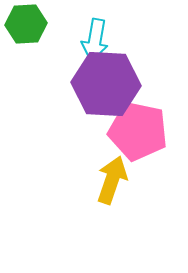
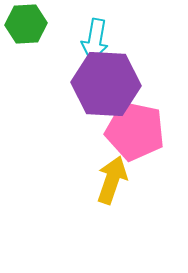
pink pentagon: moved 3 px left
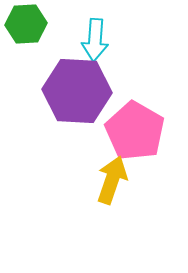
cyan arrow: rotated 6 degrees counterclockwise
purple hexagon: moved 29 px left, 7 px down
pink pentagon: rotated 18 degrees clockwise
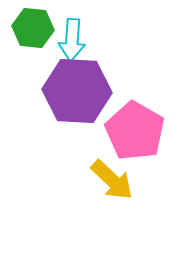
green hexagon: moved 7 px right, 4 px down; rotated 9 degrees clockwise
cyan arrow: moved 23 px left
yellow arrow: rotated 114 degrees clockwise
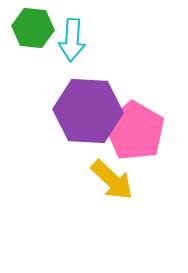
purple hexagon: moved 11 px right, 20 px down
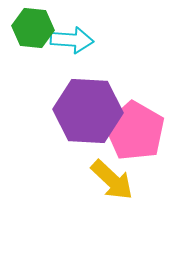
cyan arrow: rotated 90 degrees counterclockwise
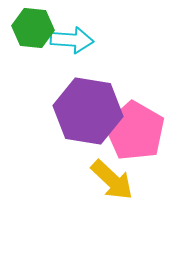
purple hexagon: rotated 6 degrees clockwise
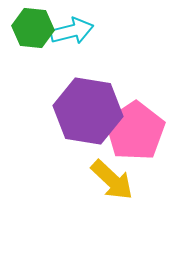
cyan arrow: moved 9 px up; rotated 18 degrees counterclockwise
pink pentagon: rotated 8 degrees clockwise
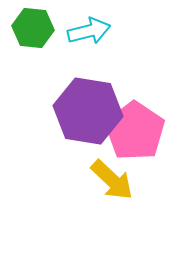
cyan arrow: moved 17 px right
pink pentagon: rotated 4 degrees counterclockwise
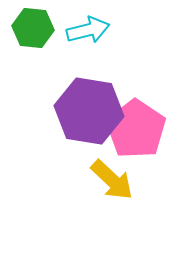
cyan arrow: moved 1 px left, 1 px up
purple hexagon: moved 1 px right
pink pentagon: moved 1 px right, 2 px up
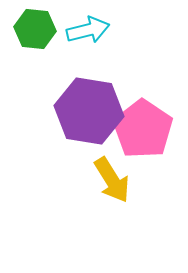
green hexagon: moved 2 px right, 1 px down
pink pentagon: moved 7 px right
yellow arrow: rotated 15 degrees clockwise
